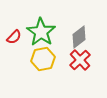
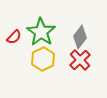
gray diamond: moved 1 px right; rotated 15 degrees counterclockwise
yellow hexagon: rotated 15 degrees counterclockwise
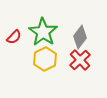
green star: moved 2 px right
yellow hexagon: moved 2 px right
